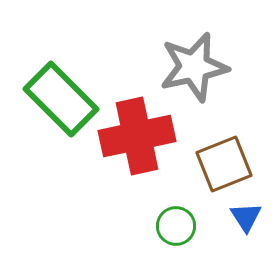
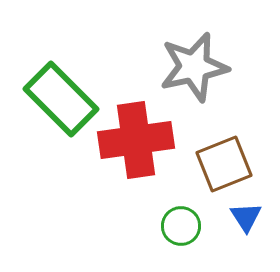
red cross: moved 1 px left, 4 px down; rotated 4 degrees clockwise
green circle: moved 5 px right
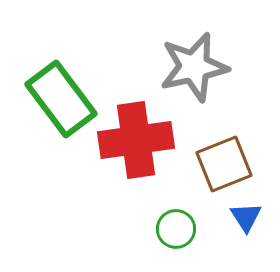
green rectangle: rotated 8 degrees clockwise
green circle: moved 5 px left, 3 px down
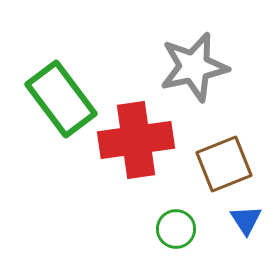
blue triangle: moved 3 px down
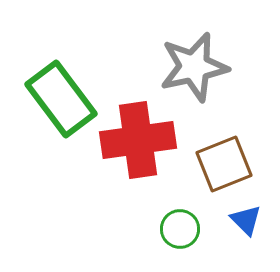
red cross: moved 2 px right
blue triangle: rotated 12 degrees counterclockwise
green circle: moved 4 px right
